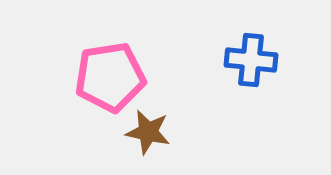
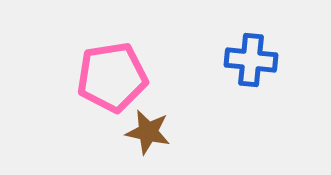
pink pentagon: moved 2 px right
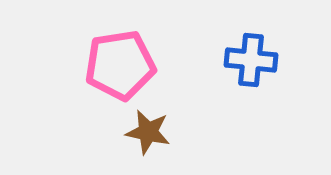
pink pentagon: moved 8 px right, 12 px up
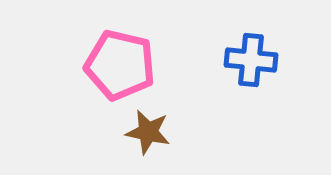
pink pentagon: rotated 22 degrees clockwise
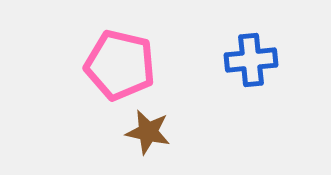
blue cross: rotated 12 degrees counterclockwise
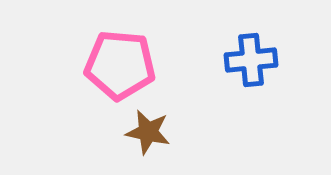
pink pentagon: rotated 8 degrees counterclockwise
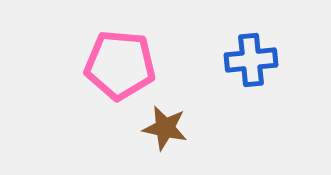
brown star: moved 17 px right, 4 px up
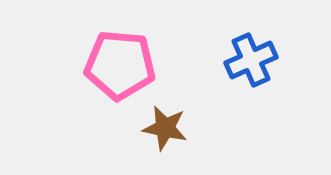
blue cross: rotated 18 degrees counterclockwise
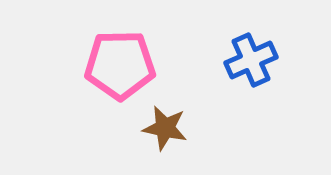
pink pentagon: rotated 6 degrees counterclockwise
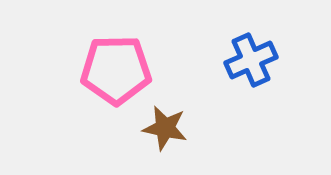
pink pentagon: moved 4 px left, 5 px down
